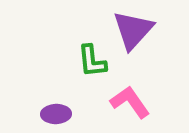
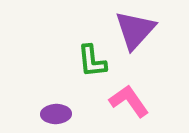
purple triangle: moved 2 px right
pink L-shape: moved 1 px left, 1 px up
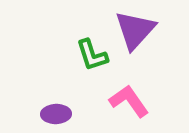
green L-shape: moved 6 px up; rotated 12 degrees counterclockwise
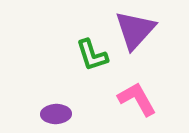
pink L-shape: moved 8 px right, 2 px up; rotated 6 degrees clockwise
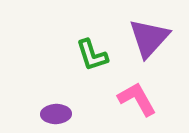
purple triangle: moved 14 px right, 8 px down
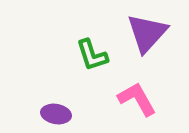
purple triangle: moved 2 px left, 5 px up
purple ellipse: rotated 12 degrees clockwise
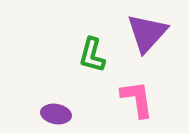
green L-shape: rotated 33 degrees clockwise
pink L-shape: rotated 21 degrees clockwise
